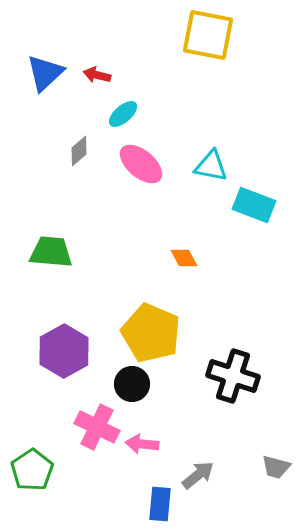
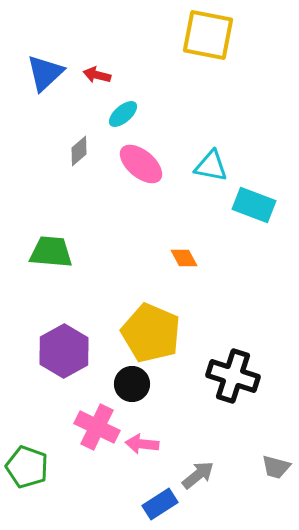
green pentagon: moved 5 px left, 3 px up; rotated 18 degrees counterclockwise
blue rectangle: rotated 52 degrees clockwise
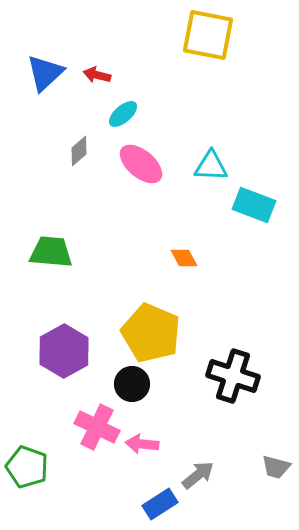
cyan triangle: rotated 9 degrees counterclockwise
